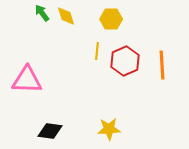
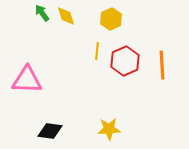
yellow hexagon: rotated 25 degrees counterclockwise
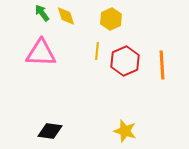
pink triangle: moved 14 px right, 27 px up
yellow star: moved 16 px right, 2 px down; rotated 20 degrees clockwise
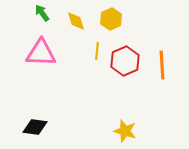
yellow diamond: moved 10 px right, 5 px down
black diamond: moved 15 px left, 4 px up
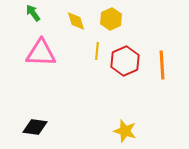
green arrow: moved 9 px left
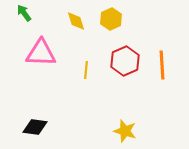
green arrow: moved 9 px left
yellow line: moved 11 px left, 19 px down
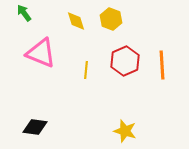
yellow hexagon: rotated 15 degrees counterclockwise
pink triangle: rotated 20 degrees clockwise
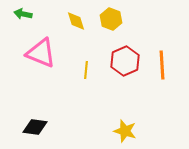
green arrow: moved 1 px left, 1 px down; rotated 42 degrees counterclockwise
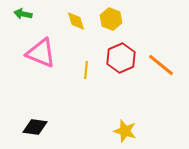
red hexagon: moved 4 px left, 3 px up
orange line: moved 1 px left; rotated 48 degrees counterclockwise
